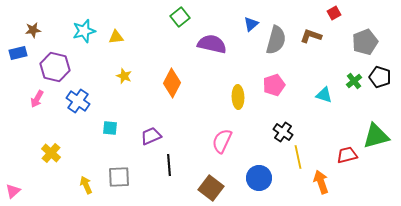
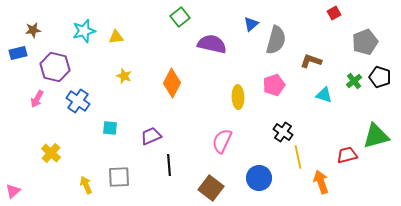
brown L-shape: moved 25 px down
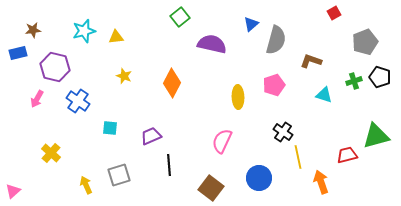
green cross: rotated 21 degrees clockwise
gray square: moved 2 px up; rotated 15 degrees counterclockwise
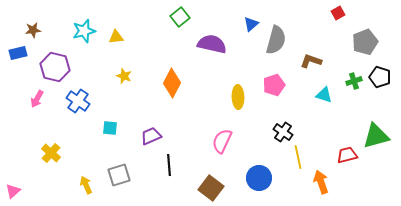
red square: moved 4 px right
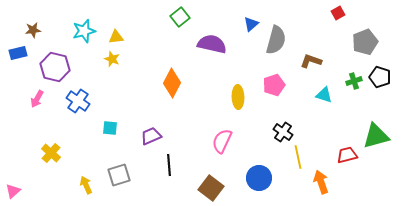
yellow star: moved 12 px left, 17 px up
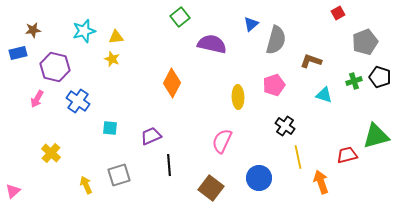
black cross: moved 2 px right, 6 px up
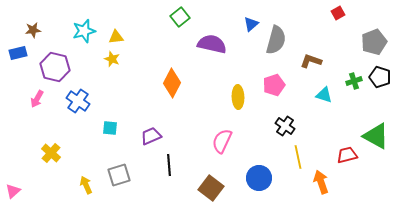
gray pentagon: moved 9 px right
green triangle: rotated 44 degrees clockwise
